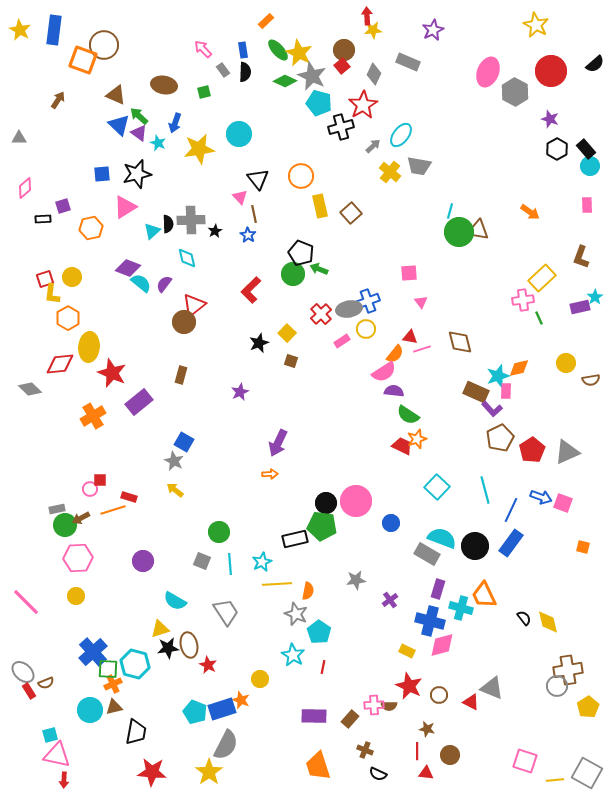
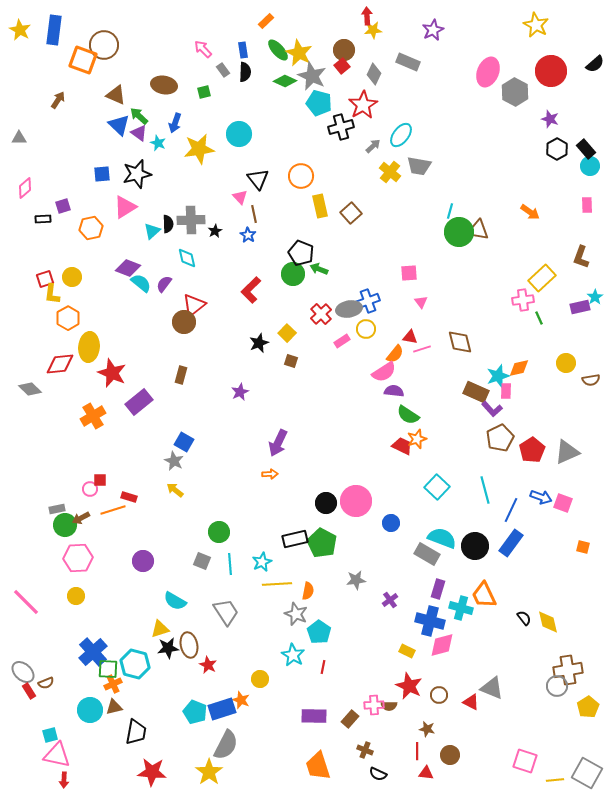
green pentagon at (322, 526): moved 17 px down; rotated 20 degrees clockwise
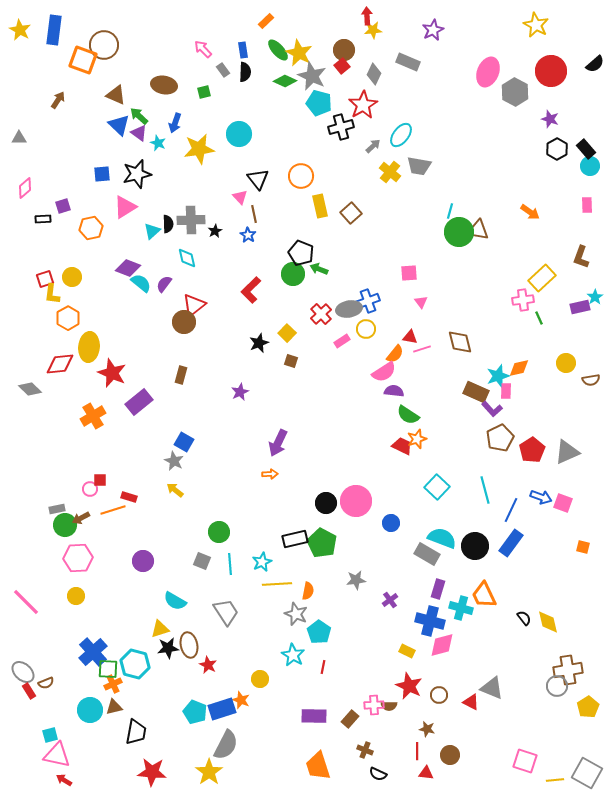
red arrow at (64, 780): rotated 119 degrees clockwise
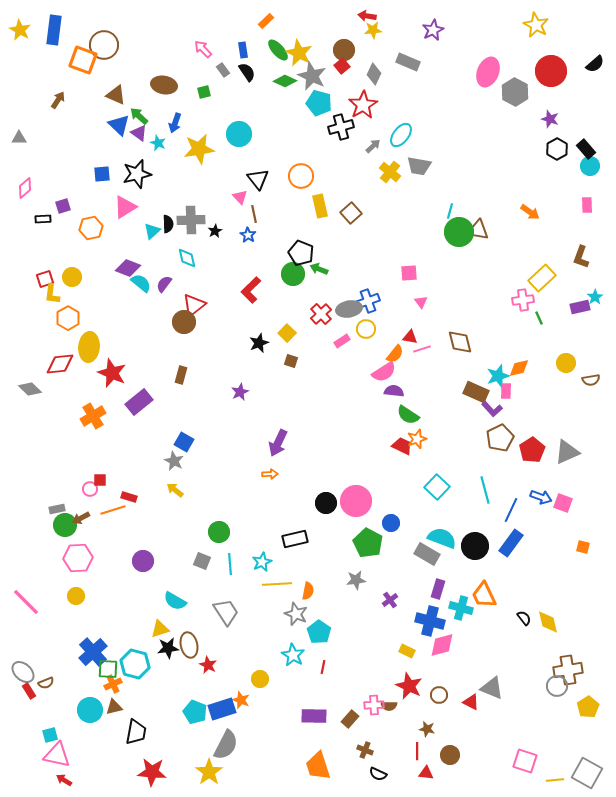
red arrow at (367, 16): rotated 78 degrees counterclockwise
black semicircle at (245, 72): moved 2 px right; rotated 36 degrees counterclockwise
green pentagon at (322, 543): moved 46 px right
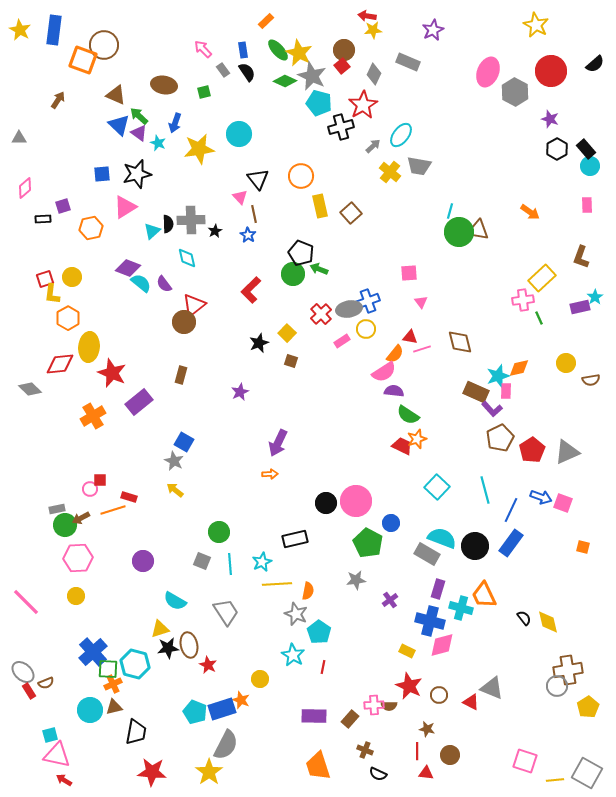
purple semicircle at (164, 284): rotated 72 degrees counterclockwise
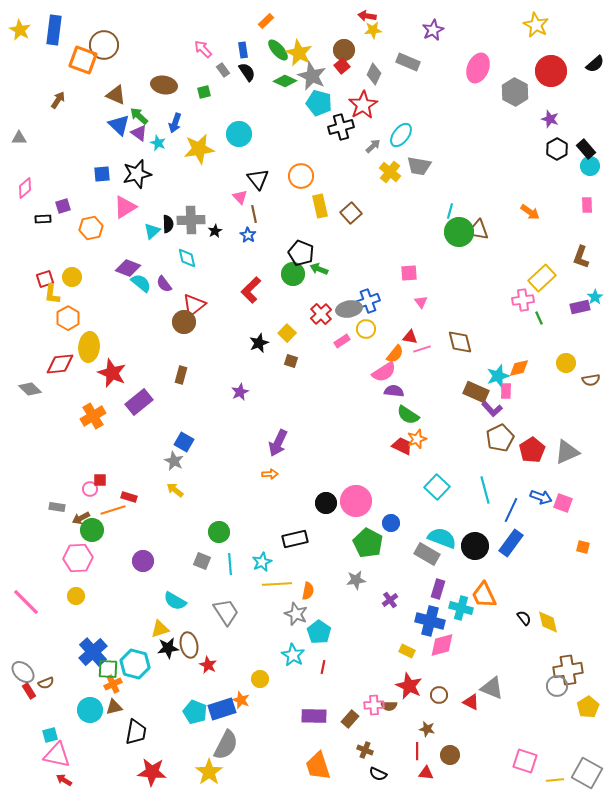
pink ellipse at (488, 72): moved 10 px left, 4 px up
gray rectangle at (57, 509): moved 2 px up; rotated 21 degrees clockwise
green circle at (65, 525): moved 27 px right, 5 px down
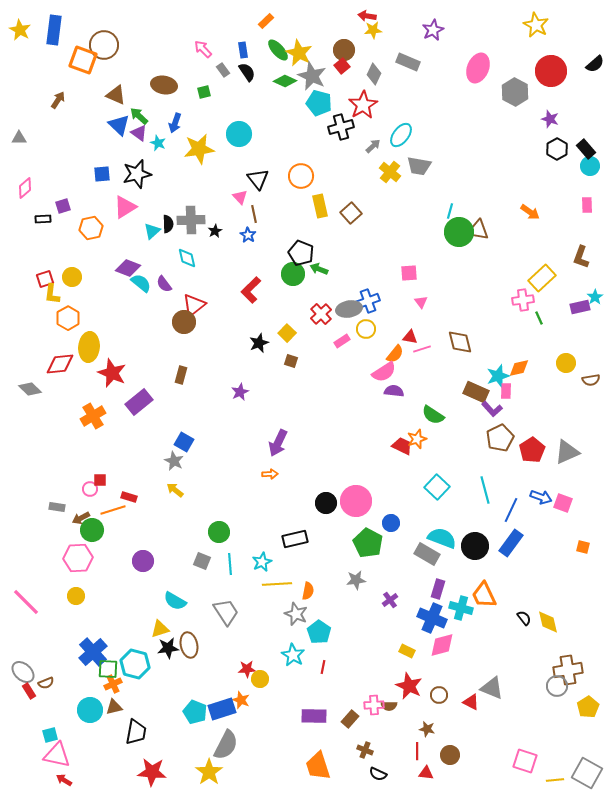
green semicircle at (408, 415): moved 25 px right
blue cross at (430, 621): moved 2 px right, 3 px up; rotated 8 degrees clockwise
red star at (208, 665): moved 39 px right, 4 px down; rotated 30 degrees counterclockwise
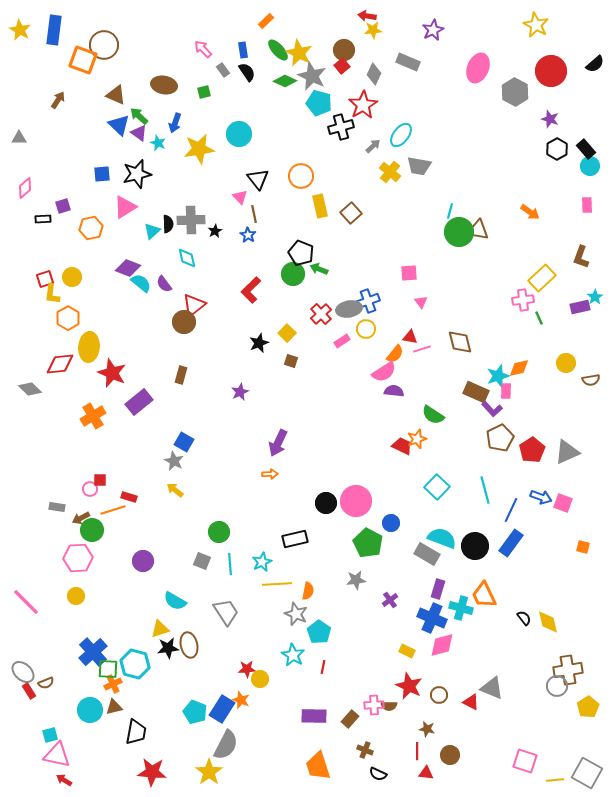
blue rectangle at (222, 709): rotated 40 degrees counterclockwise
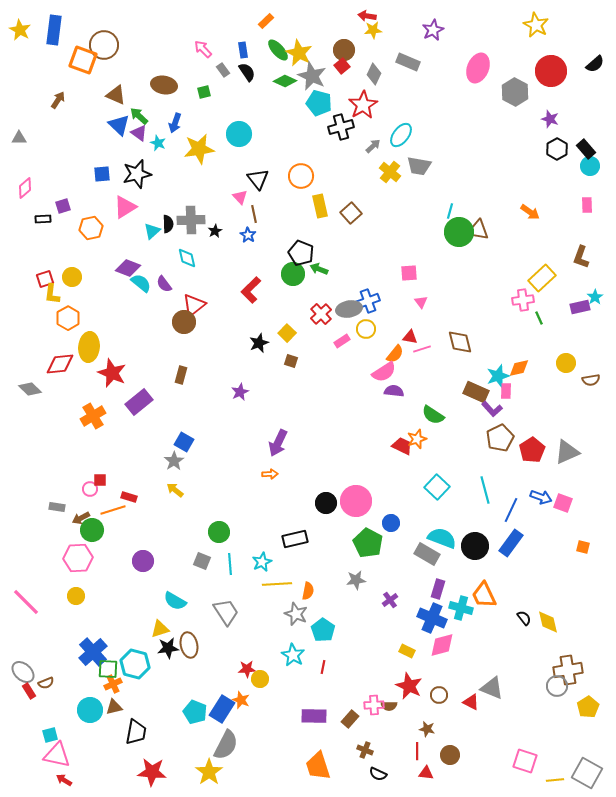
gray star at (174, 461): rotated 12 degrees clockwise
cyan pentagon at (319, 632): moved 4 px right, 2 px up
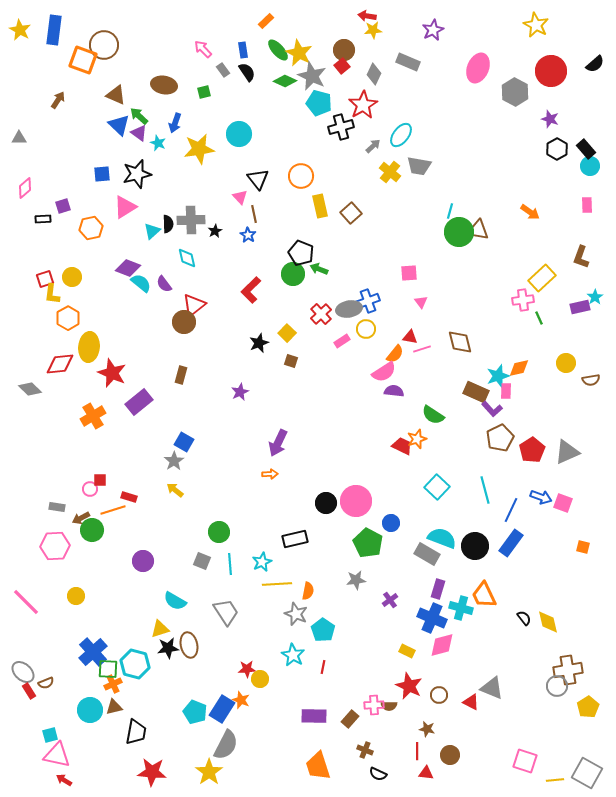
pink hexagon at (78, 558): moved 23 px left, 12 px up
